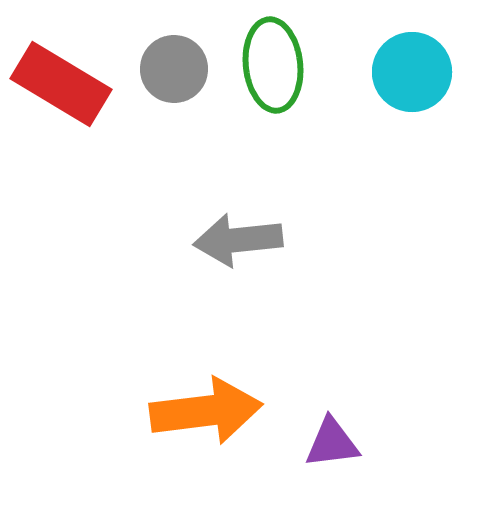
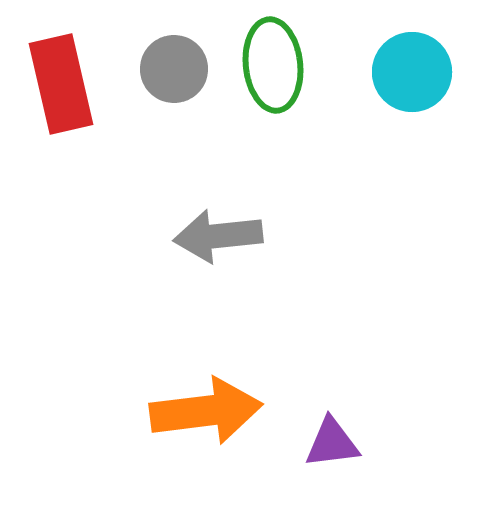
red rectangle: rotated 46 degrees clockwise
gray arrow: moved 20 px left, 4 px up
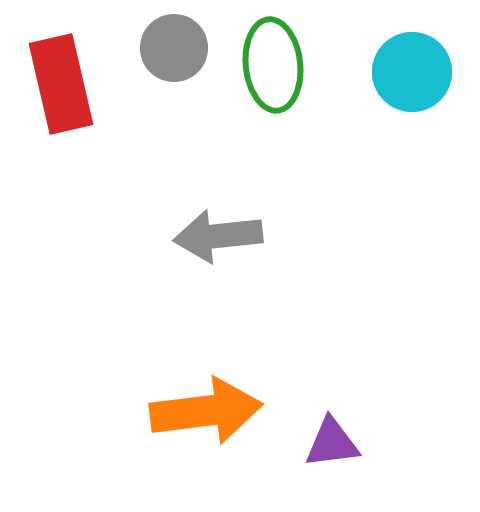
gray circle: moved 21 px up
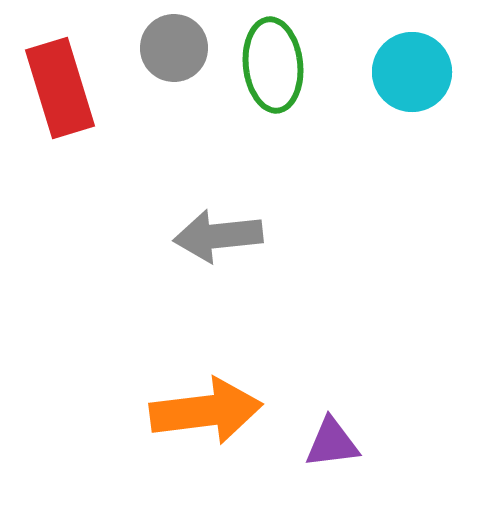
red rectangle: moved 1 px left, 4 px down; rotated 4 degrees counterclockwise
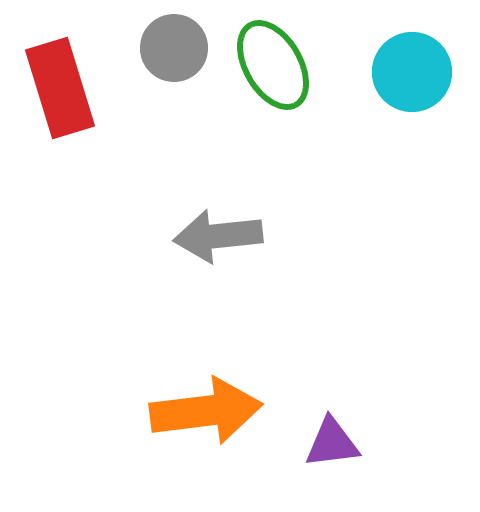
green ellipse: rotated 24 degrees counterclockwise
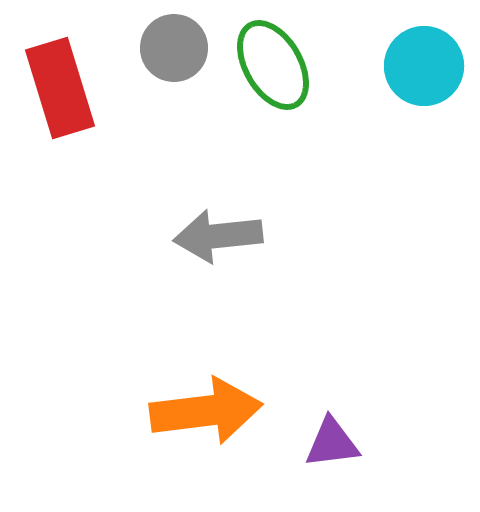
cyan circle: moved 12 px right, 6 px up
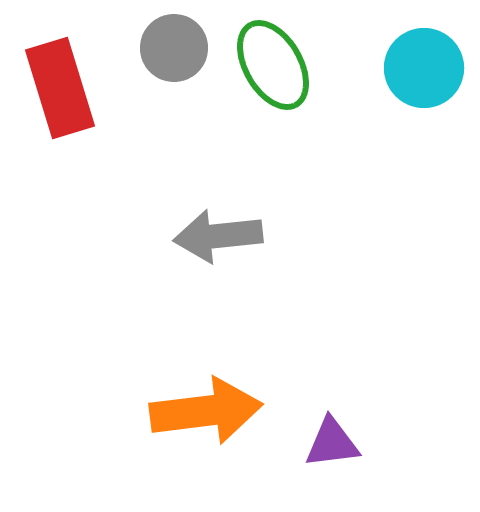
cyan circle: moved 2 px down
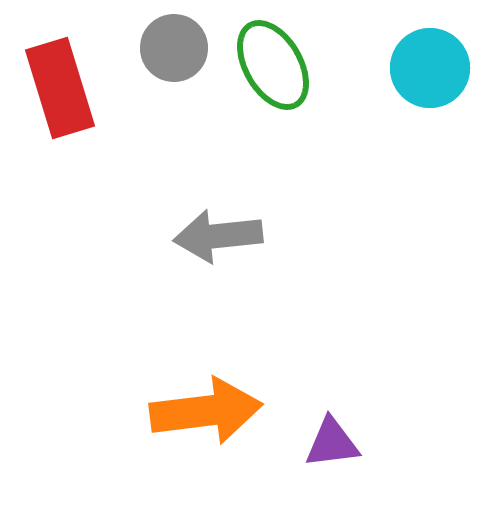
cyan circle: moved 6 px right
